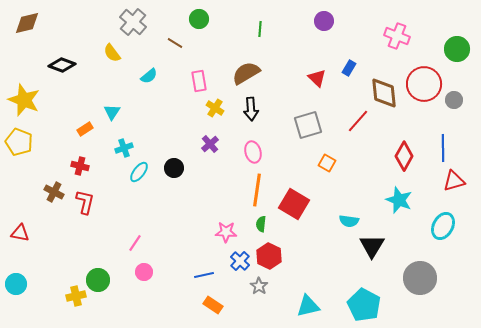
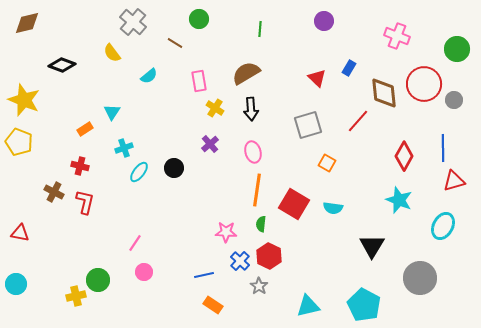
cyan semicircle at (349, 221): moved 16 px left, 13 px up
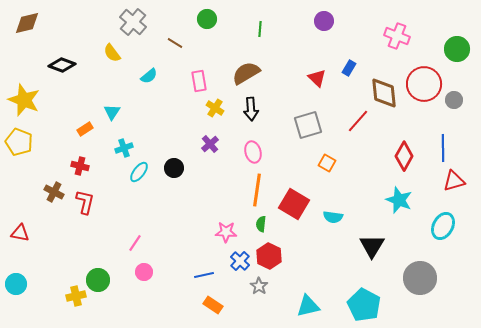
green circle at (199, 19): moved 8 px right
cyan semicircle at (333, 208): moved 9 px down
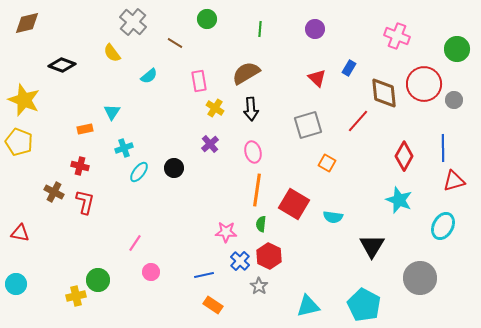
purple circle at (324, 21): moved 9 px left, 8 px down
orange rectangle at (85, 129): rotated 21 degrees clockwise
pink circle at (144, 272): moved 7 px right
